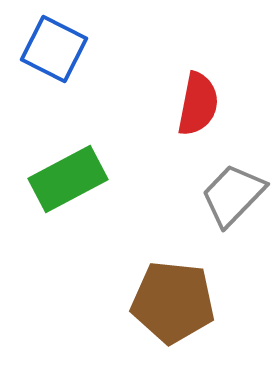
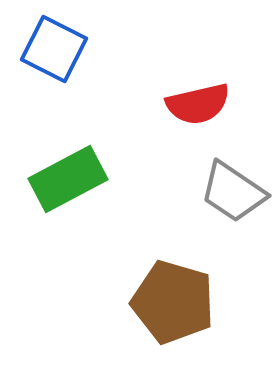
red semicircle: rotated 66 degrees clockwise
gray trapezoid: moved 3 px up; rotated 100 degrees counterclockwise
brown pentagon: rotated 10 degrees clockwise
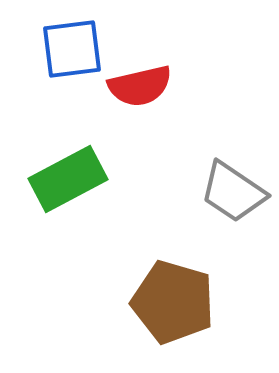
blue square: moved 18 px right; rotated 34 degrees counterclockwise
red semicircle: moved 58 px left, 18 px up
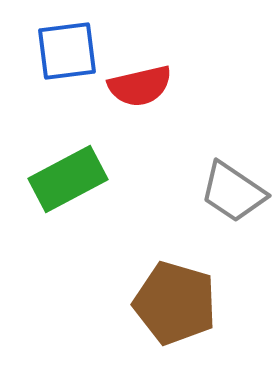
blue square: moved 5 px left, 2 px down
brown pentagon: moved 2 px right, 1 px down
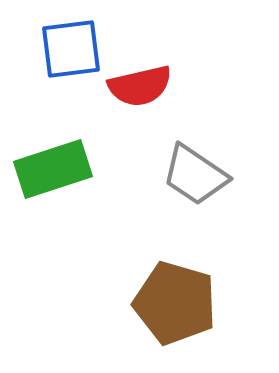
blue square: moved 4 px right, 2 px up
green rectangle: moved 15 px left, 10 px up; rotated 10 degrees clockwise
gray trapezoid: moved 38 px left, 17 px up
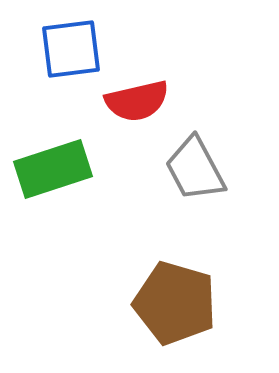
red semicircle: moved 3 px left, 15 px down
gray trapezoid: moved 6 px up; rotated 28 degrees clockwise
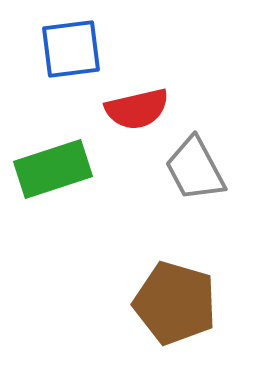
red semicircle: moved 8 px down
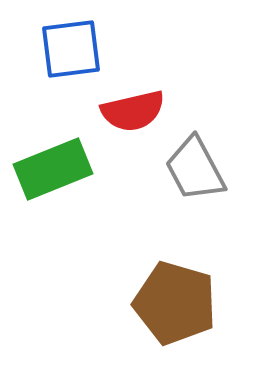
red semicircle: moved 4 px left, 2 px down
green rectangle: rotated 4 degrees counterclockwise
